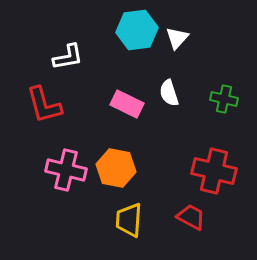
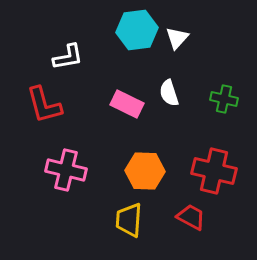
orange hexagon: moved 29 px right, 3 px down; rotated 9 degrees counterclockwise
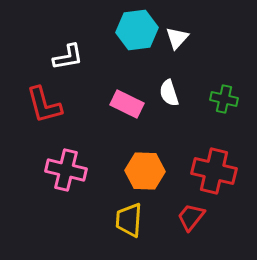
red trapezoid: rotated 80 degrees counterclockwise
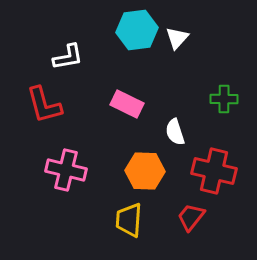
white semicircle: moved 6 px right, 39 px down
green cross: rotated 12 degrees counterclockwise
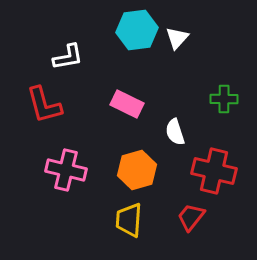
orange hexagon: moved 8 px left, 1 px up; rotated 18 degrees counterclockwise
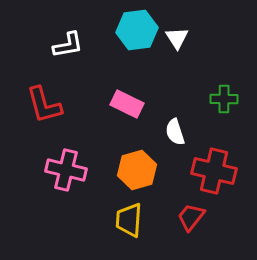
white triangle: rotated 15 degrees counterclockwise
white L-shape: moved 12 px up
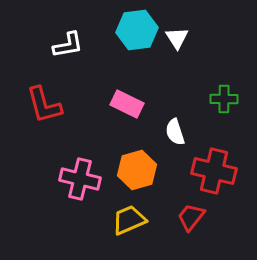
pink cross: moved 14 px right, 9 px down
yellow trapezoid: rotated 63 degrees clockwise
